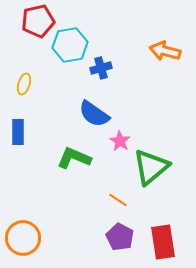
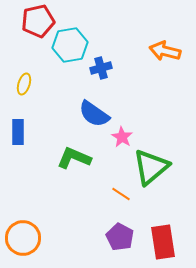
pink star: moved 2 px right, 4 px up
orange line: moved 3 px right, 6 px up
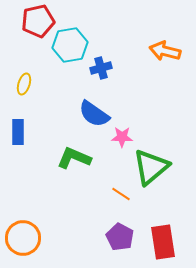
pink star: rotated 30 degrees counterclockwise
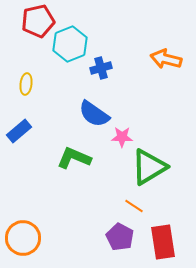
cyan hexagon: moved 1 px up; rotated 12 degrees counterclockwise
orange arrow: moved 1 px right, 8 px down
yellow ellipse: moved 2 px right; rotated 10 degrees counterclockwise
blue rectangle: moved 1 px right, 1 px up; rotated 50 degrees clockwise
green triangle: moved 2 px left; rotated 9 degrees clockwise
orange line: moved 13 px right, 12 px down
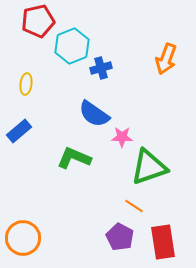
cyan hexagon: moved 2 px right, 2 px down
orange arrow: rotated 84 degrees counterclockwise
green triangle: rotated 12 degrees clockwise
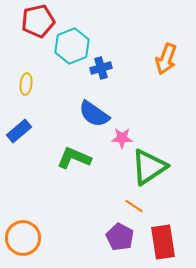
pink star: moved 1 px down
green triangle: rotated 15 degrees counterclockwise
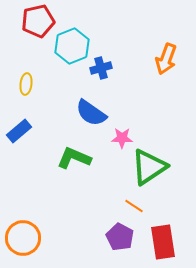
blue semicircle: moved 3 px left, 1 px up
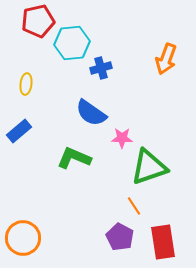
cyan hexagon: moved 3 px up; rotated 16 degrees clockwise
green triangle: rotated 15 degrees clockwise
orange line: rotated 24 degrees clockwise
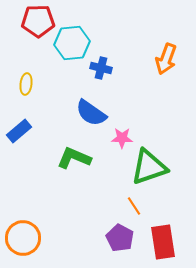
red pentagon: rotated 12 degrees clockwise
blue cross: rotated 30 degrees clockwise
purple pentagon: moved 1 px down
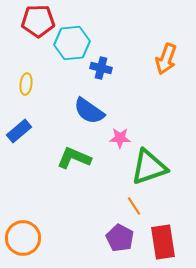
blue semicircle: moved 2 px left, 2 px up
pink star: moved 2 px left
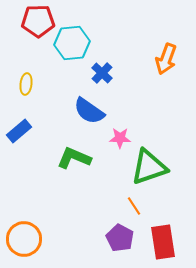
blue cross: moved 1 px right, 5 px down; rotated 30 degrees clockwise
orange circle: moved 1 px right, 1 px down
